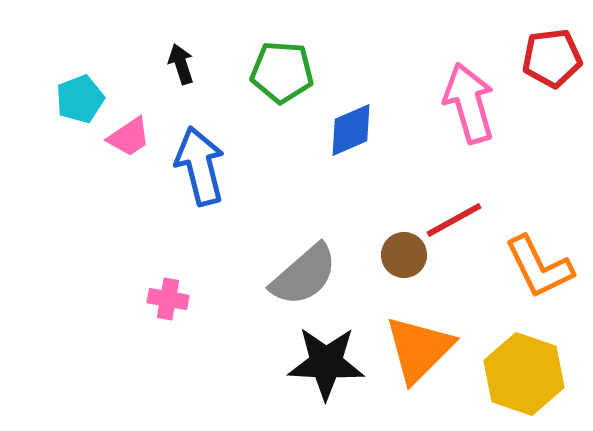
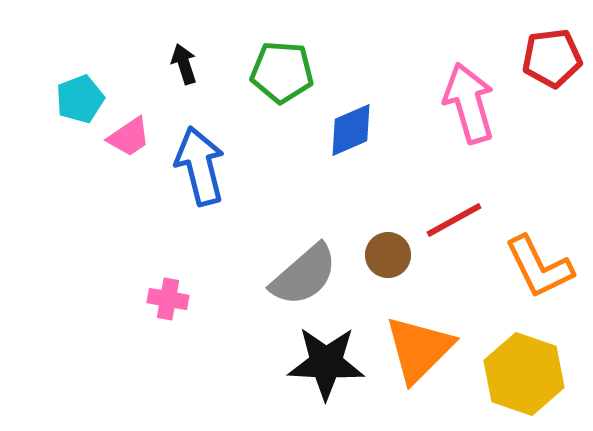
black arrow: moved 3 px right
brown circle: moved 16 px left
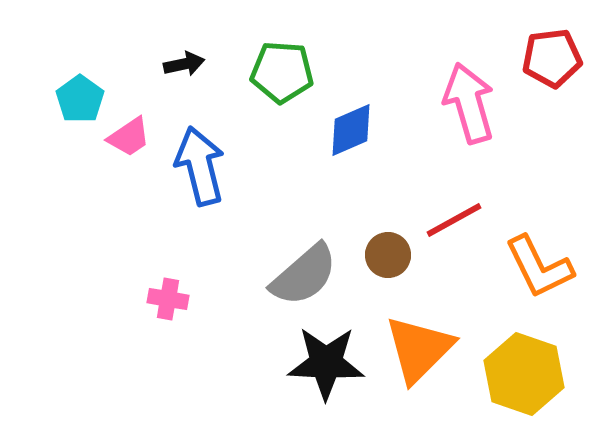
black arrow: rotated 96 degrees clockwise
cyan pentagon: rotated 15 degrees counterclockwise
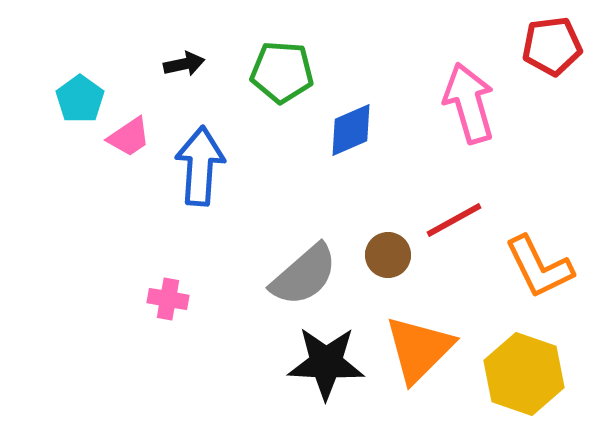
red pentagon: moved 12 px up
blue arrow: rotated 18 degrees clockwise
